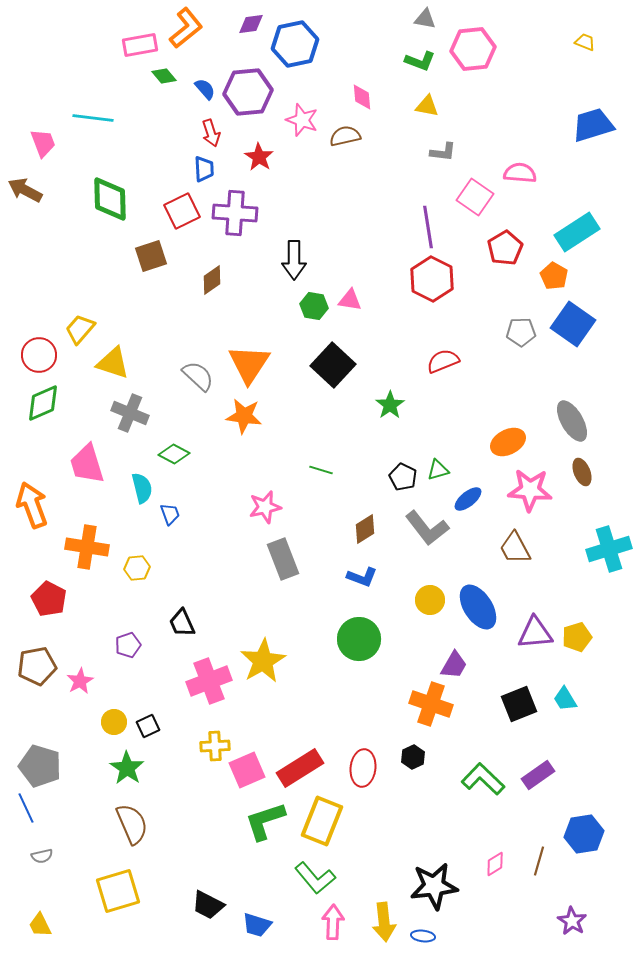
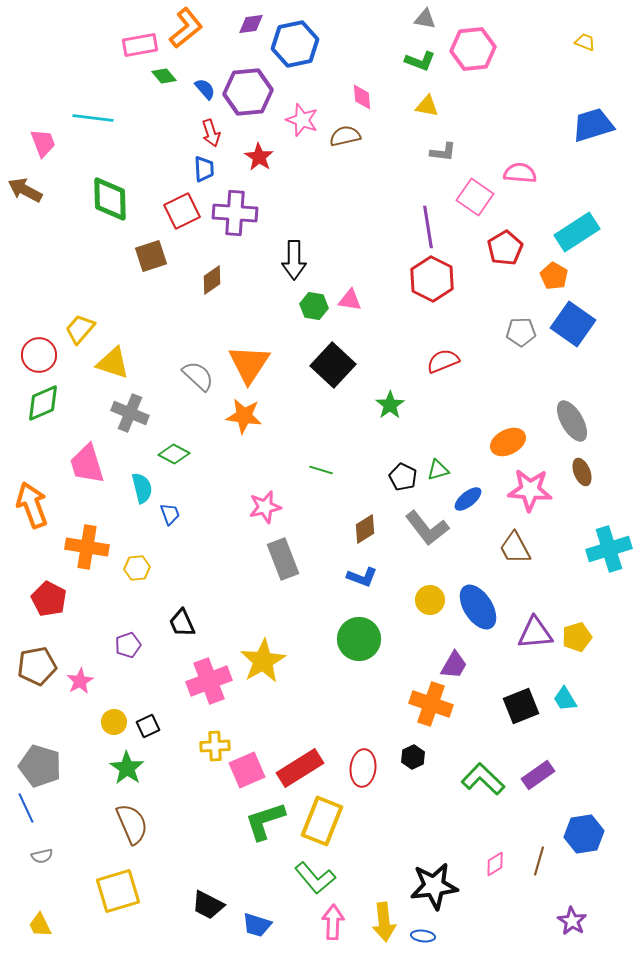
black square at (519, 704): moved 2 px right, 2 px down
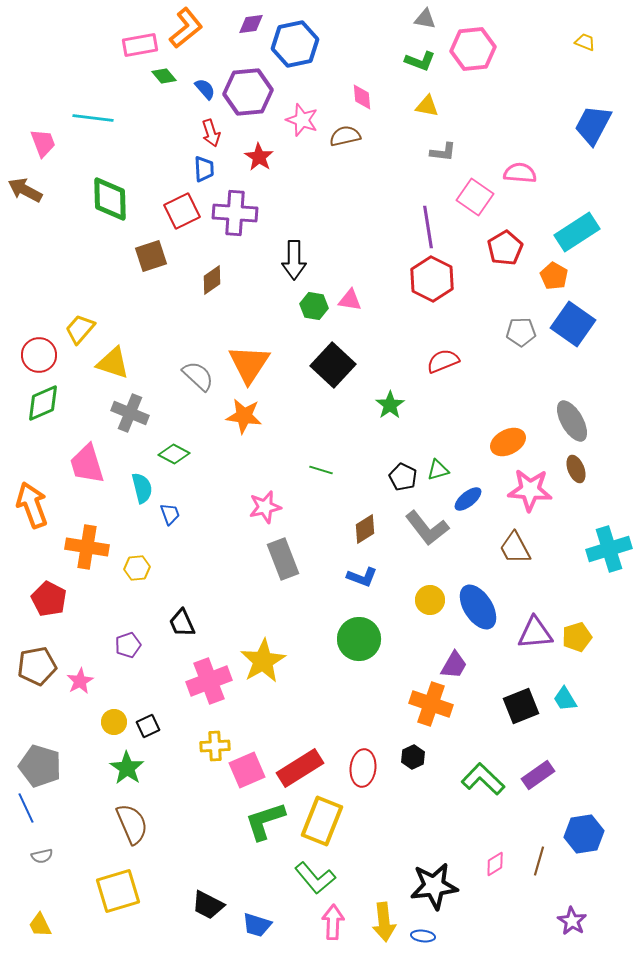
blue trapezoid at (593, 125): rotated 45 degrees counterclockwise
brown ellipse at (582, 472): moved 6 px left, 3 px up
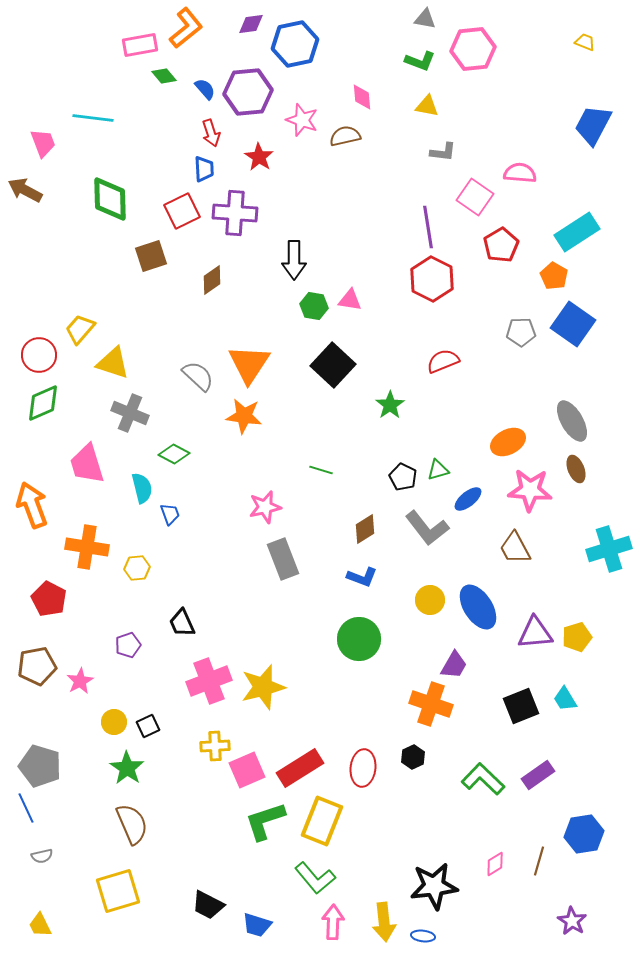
red pentagon at (505, 248): moved 4 px left, 3 px up
yellow star at (263, 661): moved 26 px down; rotated 15 degrees clockwise
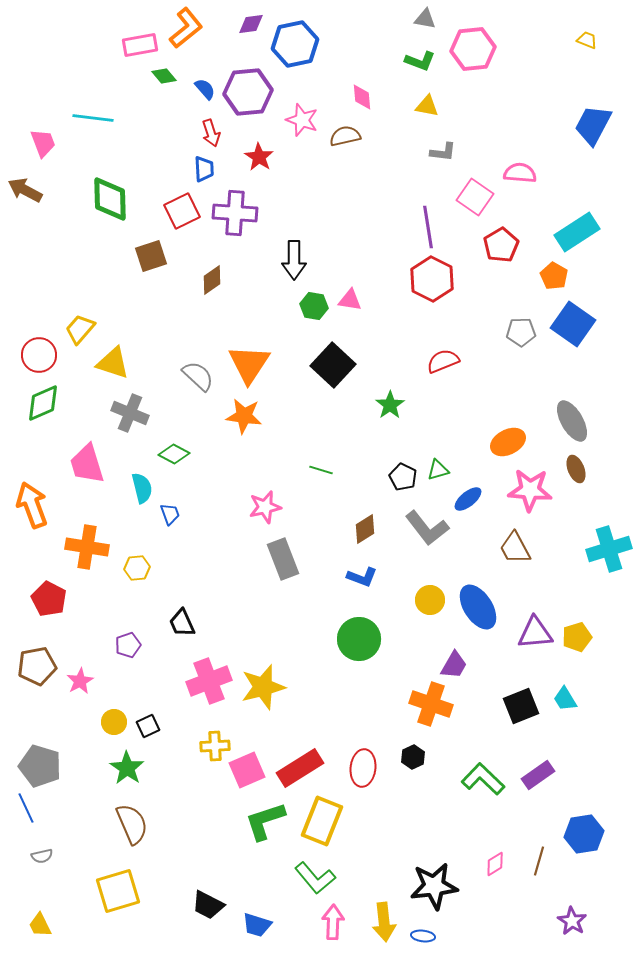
yellow trapezoid at (585, 42): moved 2 px right, 2 px up
